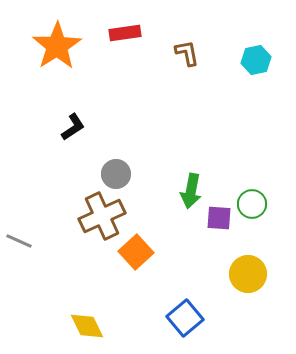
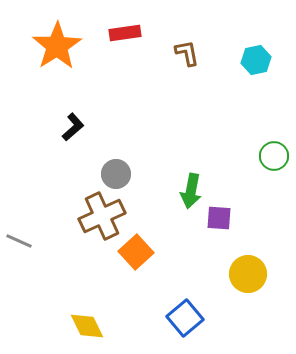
black L-shape: rotated 8 degrees counterclockwise
green circle: moved 22 px right, 48 px up
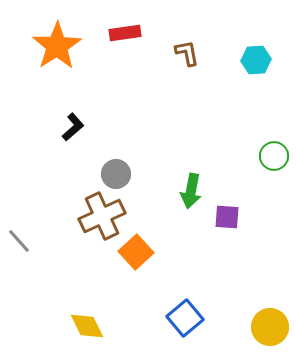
cyan hexagon: rotated 8 degrees clockwise
purple square: moved 8 px right, 1 px up
gray line: rotated 24 degrees clockwise
yellow circle: moved 22 px right, 53 px down
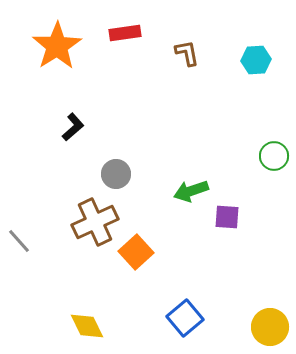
green arrow: rotated 60 degrees clockwise
brown cross: moved 7 px left, 6 px down
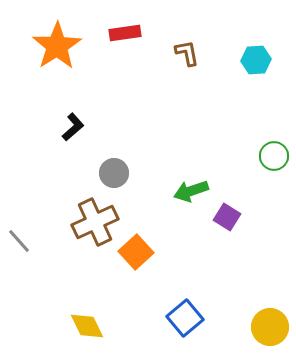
gray circle: moved 2 px left, 1 px up
purple square: rotated 28 degrees clockwise
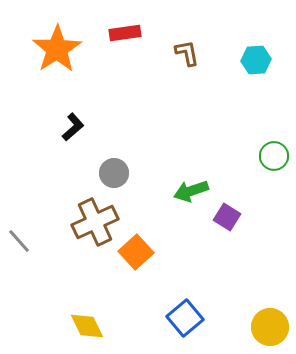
orange star: moved 3 px down
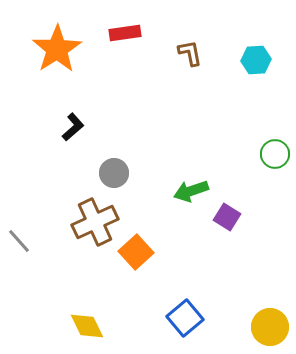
brown L-shape: moved 3 px right
green circle: moved 1 px right, 2 px up
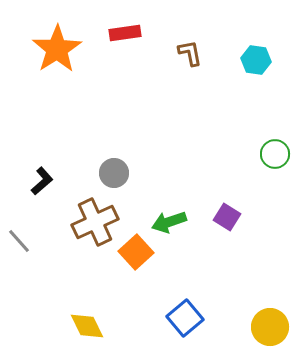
cyan hexagon: rotated 12 degrees clockwise
black L-shape: moved 31 px left, 54 px down
green arrow: moved 22 px left, 31 px down
